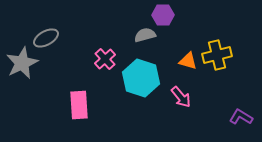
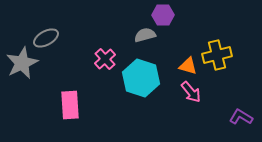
orange triangle: moved 5 px down
pink arrow: moved 10 px right, 5 px up
pink rectangle: moved 9 px left
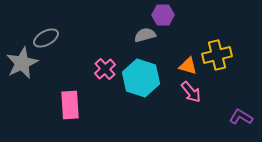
pink cross: moved 10 px down
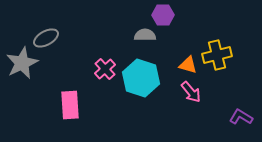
gray semicircle: rotated 15 degrees clockwise
orange triangle: moved 1 px up
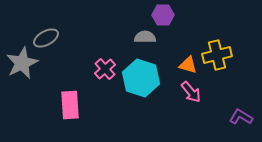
gray semicircle: moved 2 px down
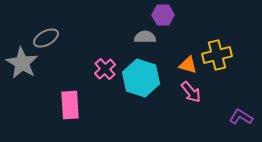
gray star: rotated 16 degrees counterclockwise
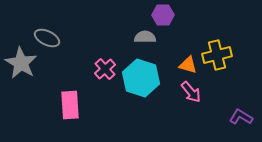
gray ellipse: moved 1 px right; rotated 55 degrees clockwise
gray star: moved 1 px left
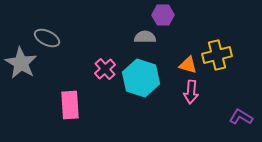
pink arrow: rotated 45 degrees clockwise
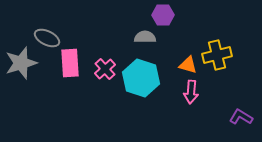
gray star: rotated 24 degrees clockwise
pink rectangle: moved 42 px up
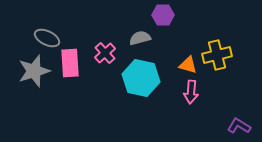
gray semicircle: moved 5 px left, 1 px down; rotated 15 degrees counterclockwise
gray star: moved 13 px right, 8 px down
pink cross: moved 16 px up
cyan hexagon: rotated 6 degrees counterclockwise
purple L-shape: moved 2 px left, 9 px down
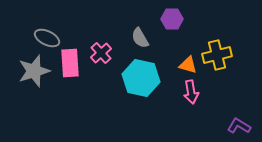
purple hexagon: moved 9 px right, 4 px down
gray semicircle: rotated 105 degrees counterclockwise
pink cross: moved 4 px left
pink arrow: rotated 15 degrees counterclockwise
